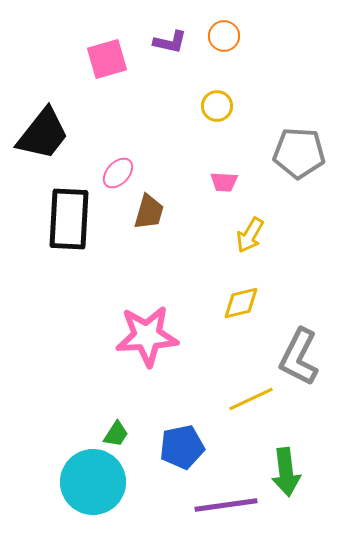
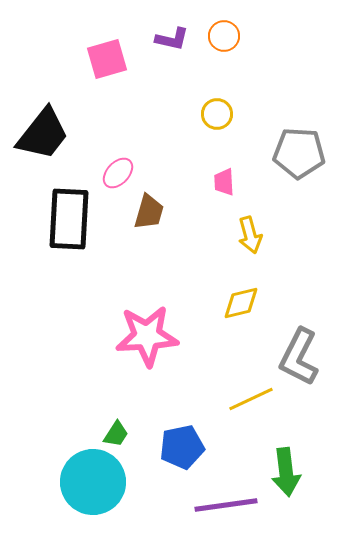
purple L-shape: moved 2 px right, 3 px up
yellow circle: moved 8 px down
pink trapezoid: rotated 84 degrees clockwise
yellow arrow: rotated 45 degrees counterclockwise
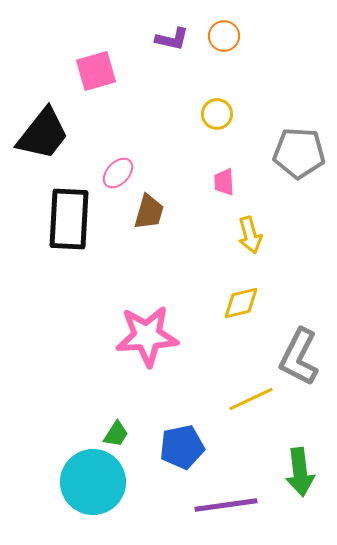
pink square: moved 11 px left, 12 px down
green arrow: moved 14 px right
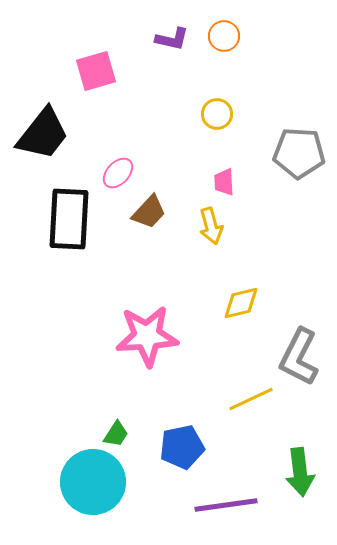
brown trapezoid: rotated 27 degrees clockwise
yellow arrow: moved 39 px left, 9 px up
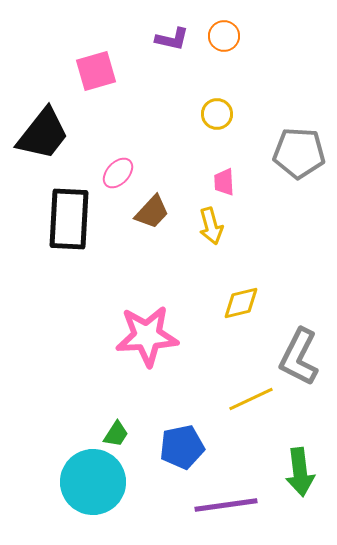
brown trapezoid: moved 3 px right
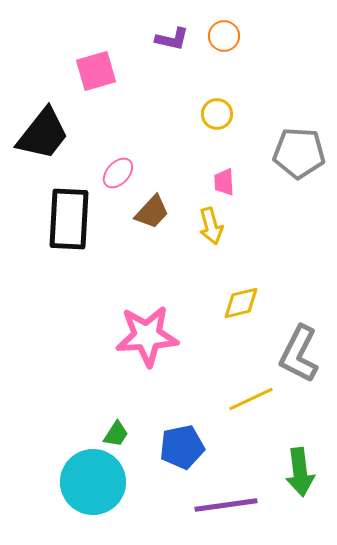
gray L-shape: moved 3 px up
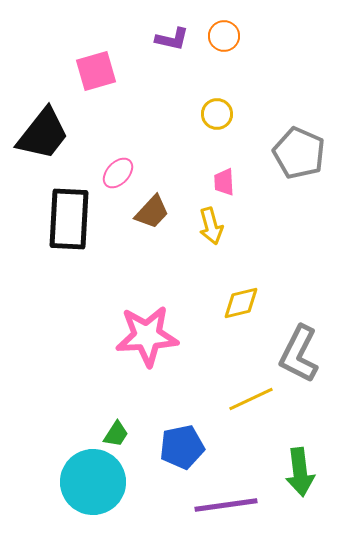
gray pentagon: rotated 21 degrees clockwise
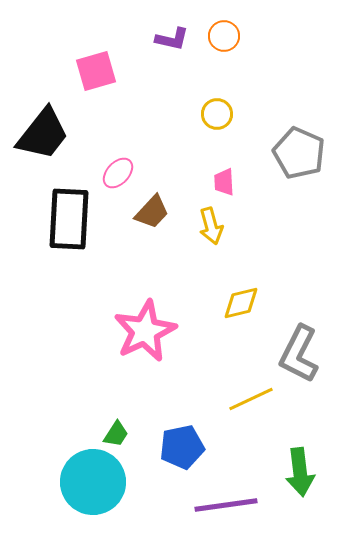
pink star: moved 2 px left, 5 px up; rotated 22 degrees counterclockwise
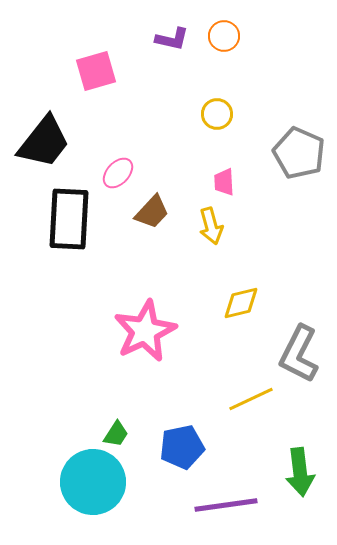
black trapezoid: moved 1 px right, 8 px down
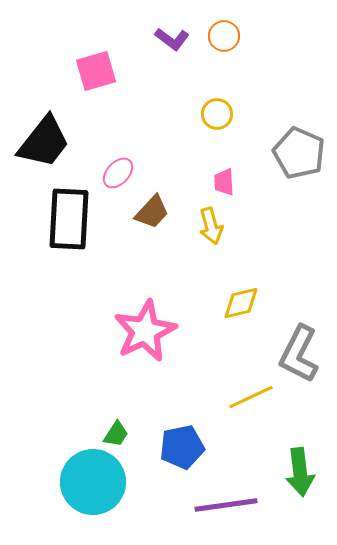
purple L-shape: rotated 24 degrees clockwise
yellow line: moved 2 px up
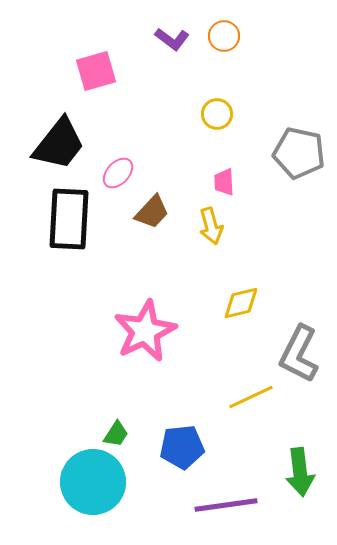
black trapezoid: moved 15 px right, 2 px down
gray pentagon: rotated 12 degrees counterclockwise
blue pentagon: rotated 6 degrees clockwise
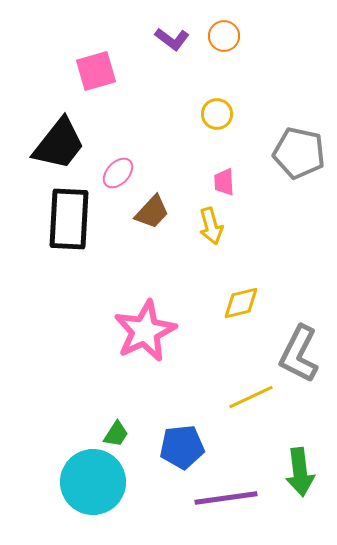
purple line: moved 7 px up
